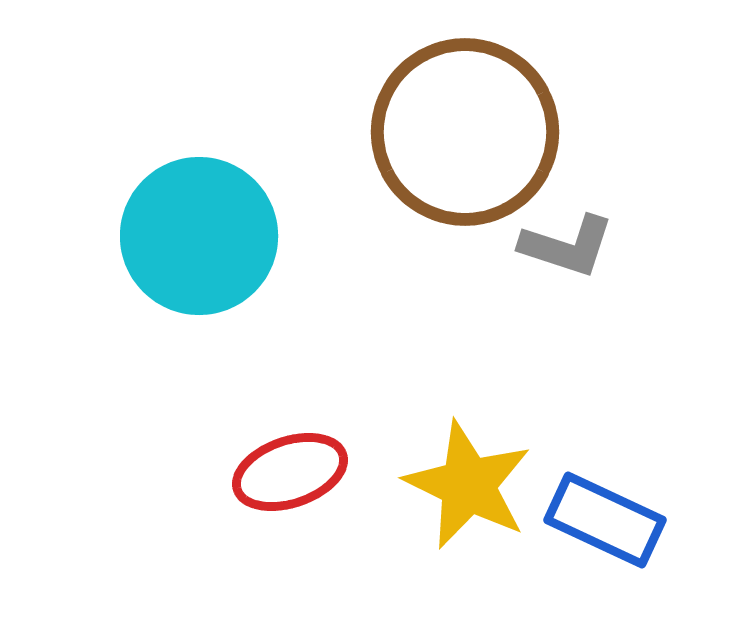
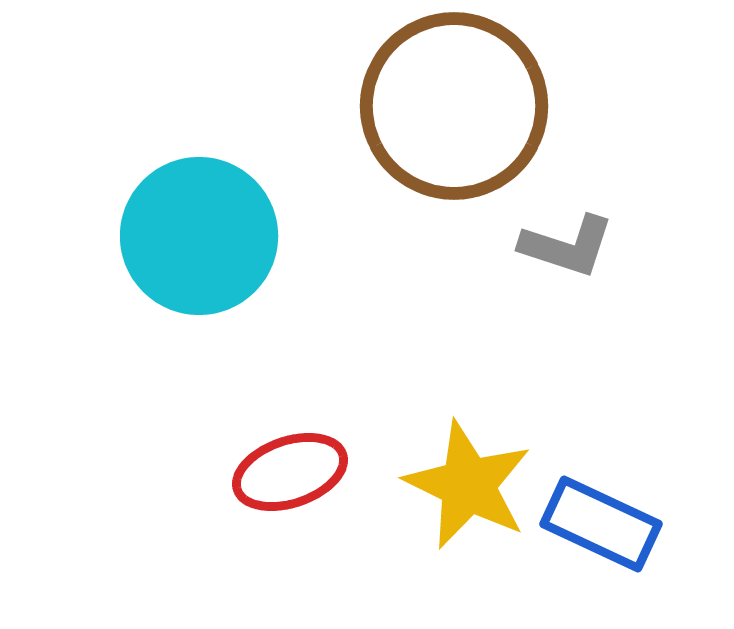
brown circle: moved 11 px left, 26 px up
blue rectangle: moved 4 px left, 4 px down
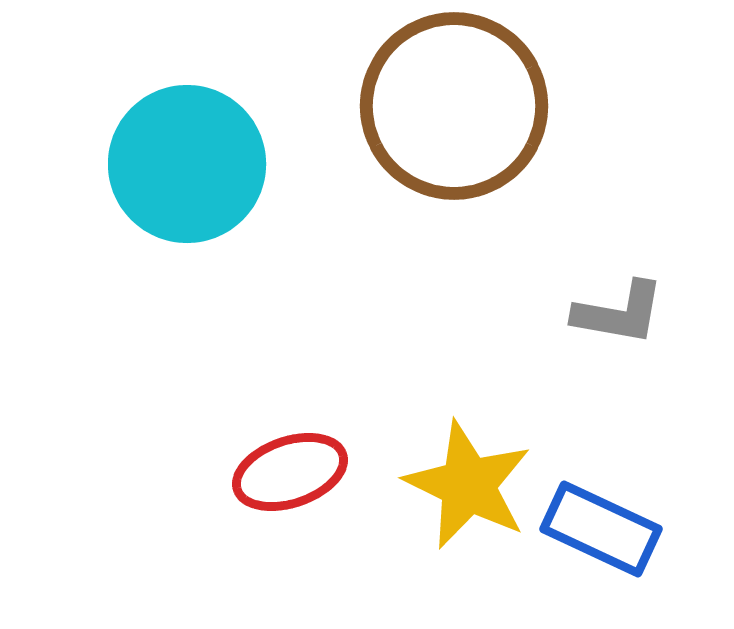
cyan circle: moved 12 px left, 72 px up
gray L-shape: moved 52 px right, 67 px down; rotated 8 degrees counterclockwise
blue rectangle: moved 5 px down
